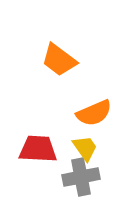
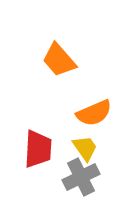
orange trapezoid: rotated 12 degrees clockwise
red trapezoid: rotated 90 degrees clockwise
gray cross: rotated 15 degrees counterclockwise
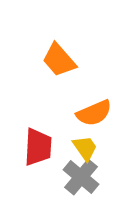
red trapezoid: moved 2 px up
gray cross: rotated 24 degrees counterclockwise
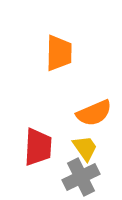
orange trapezoid: moved 7 px up; rotated 138 degrees counterclockwise
gray cross: rotated 24 degrees clockwise
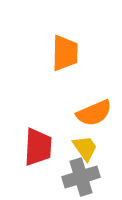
orange trapezoid: moved 6 px right
gray cross: rotated 9 degrees clockwise
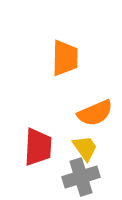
orange trapezoid: moved 5 px down
orange semicircle: moved 1 px right
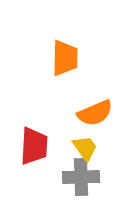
red trapezoid: moved 4 px left, 1 px up
gray cross: rotated 15 degrees clockwise
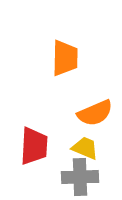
yellow trapezoid: rotated 32 degrees counterclockwise
gray cross: moved 1 px left
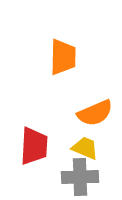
orange trapezoid: moved 2 px left, 1 px up
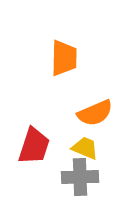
orange trapezoid: moved 1 px right, 1 px down
red trapezoid: rotated 15 degrees clockwise
